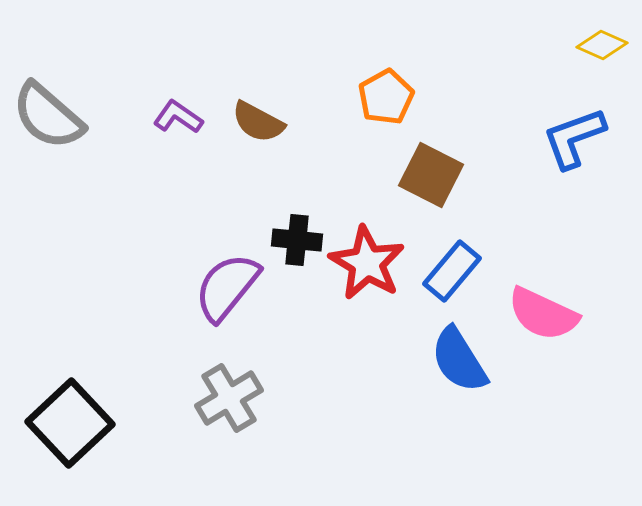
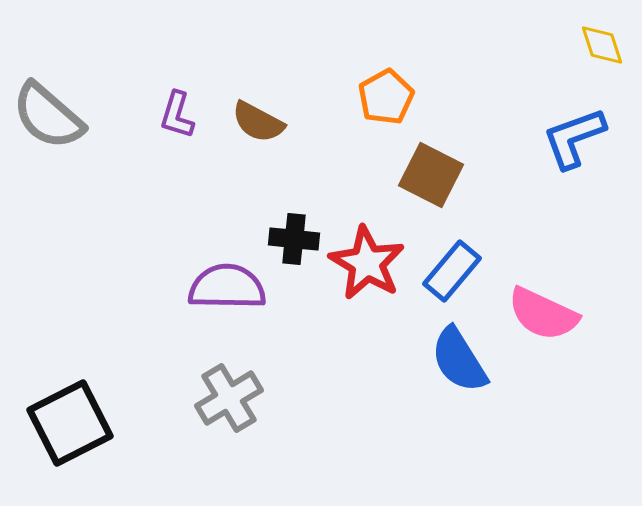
yellow diamond: rotated 48 degrees clockwise
purple L-shape: moved 1 px left, 2 px up; rotated 108 degrees counterclockwise
black cross: moved 3 px left, 1 px up
purple semicircle: rotated 52 degrees clockwise
black square: rotated 16 degrees clockwise
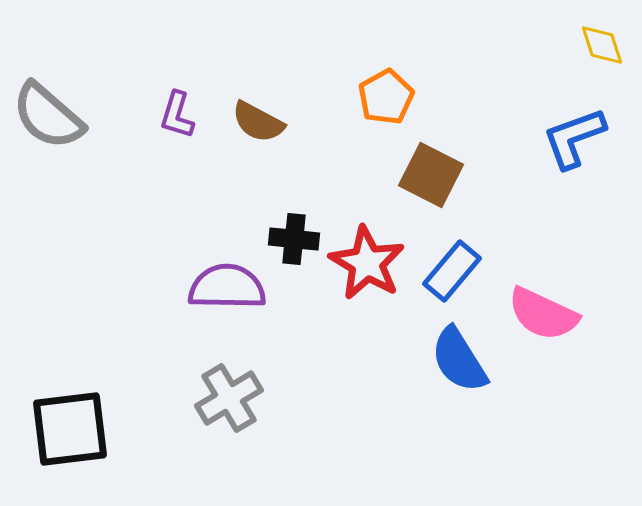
black square: moved 6 px down; rotated 20 degrees clockwise
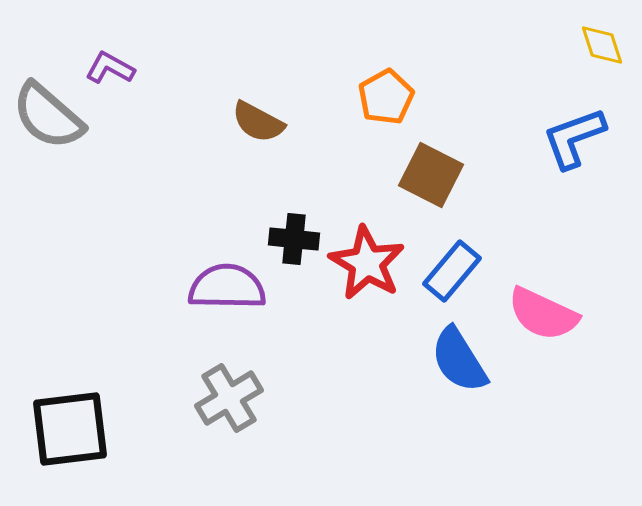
purple L-shape: moved 67 px left, 47 px up; rotated 102 degrees clockwise
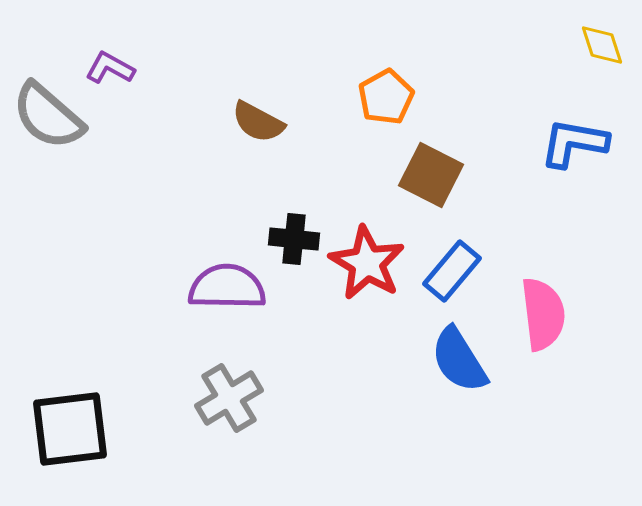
blue L-shape: moved 5 px down; rotated 30 degrees clockwise
pink semicircle: rotated 122 degrees counterclockwise
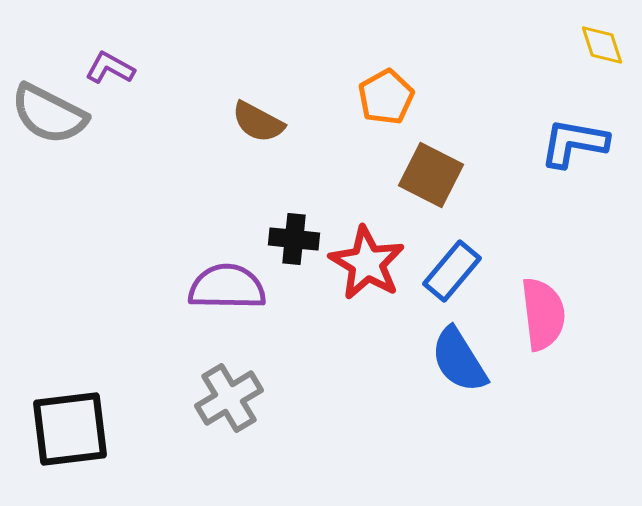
gray semicircle: moved 1 px right, 2 px up; rotated 14 degrees counterclockwise
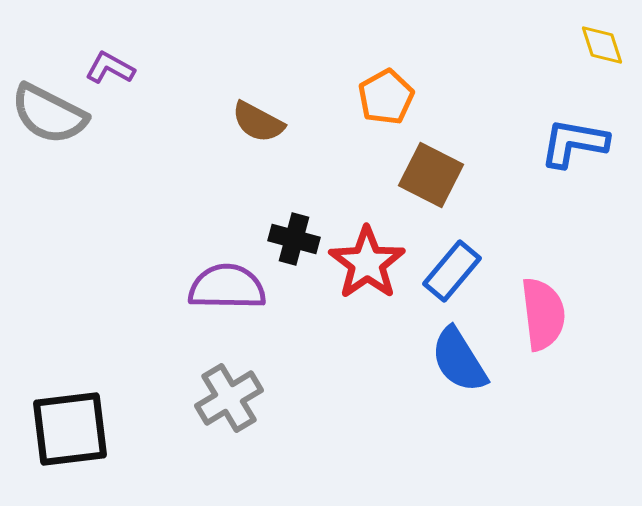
black cross: rotated 9 degrees clockwise
red star: rotated 6 degrees clockwise
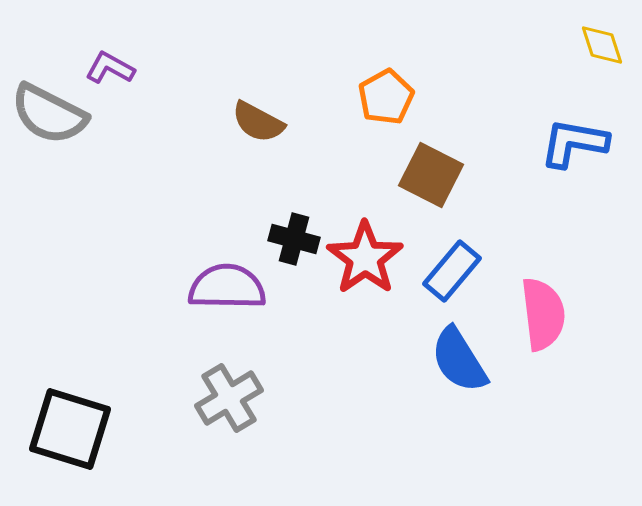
red star: moved 2 px left, 5 px up
black square: rotated 24 degrees clockwise
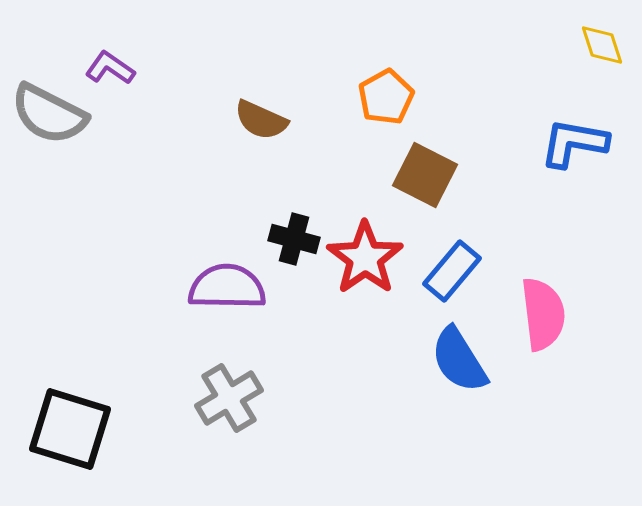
purple L-shape: rotated 6 degrees clockwise
brown semicircle: moved 3 px right, 2 px up; rotated 4 degrees counterclockwise
brown square: moved 6 px left
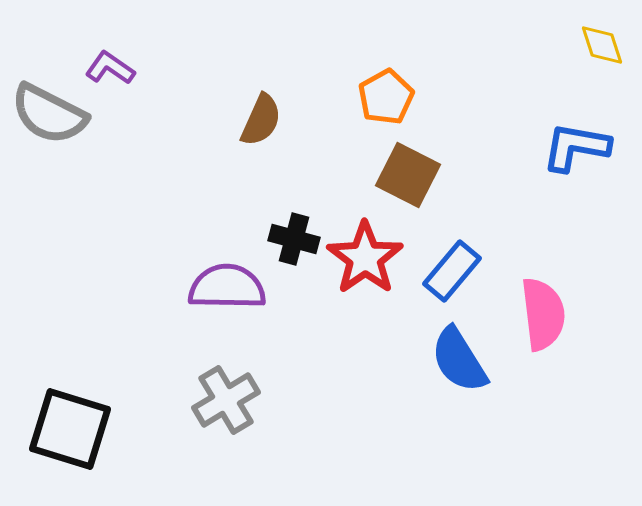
brown semicircle: rotated 90 degrees counterclockwise
blue L-shape: moved 2 px right, 4 px down
brown square: moved 17 px left
gray cross: moved 3 px left, 2 px down
